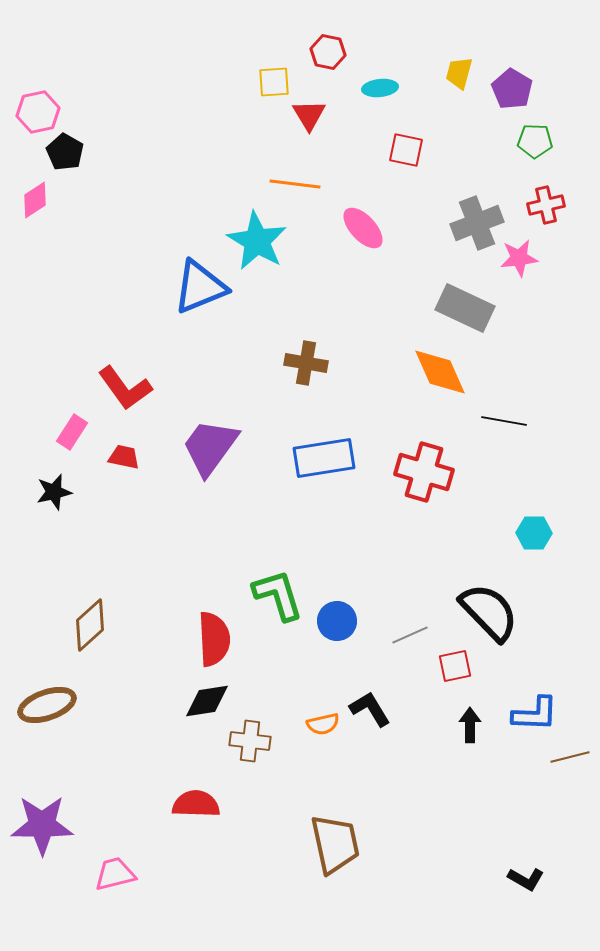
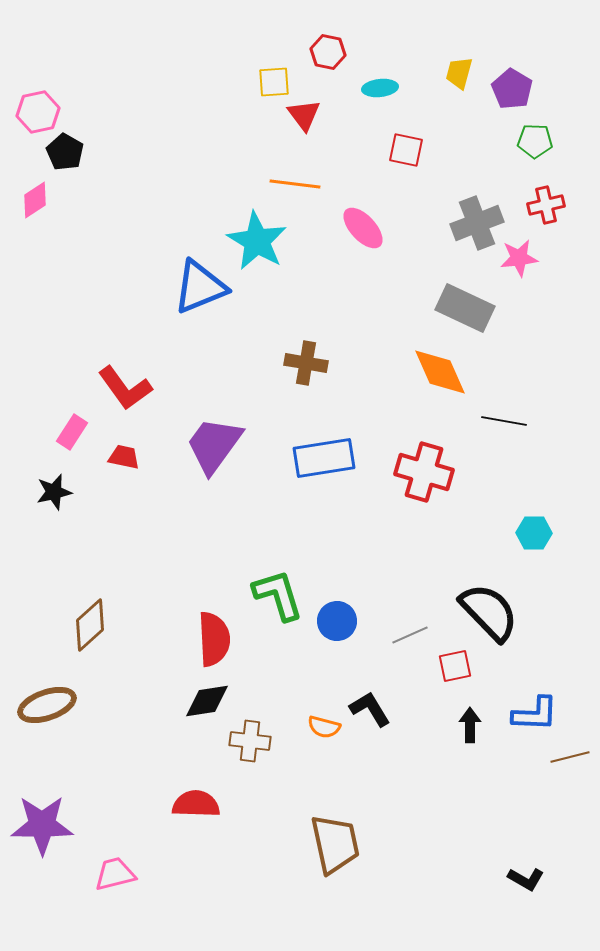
red triangle at (309, 115): moved 5 px left; rotated 6 degrees counterclockwise
purple trapezoid at (210, 447): moved 4 px right, 2 px up
orange semicircle at (323, 724): moved 1 px right, 3 px down; rotated 28 degrees clockwise
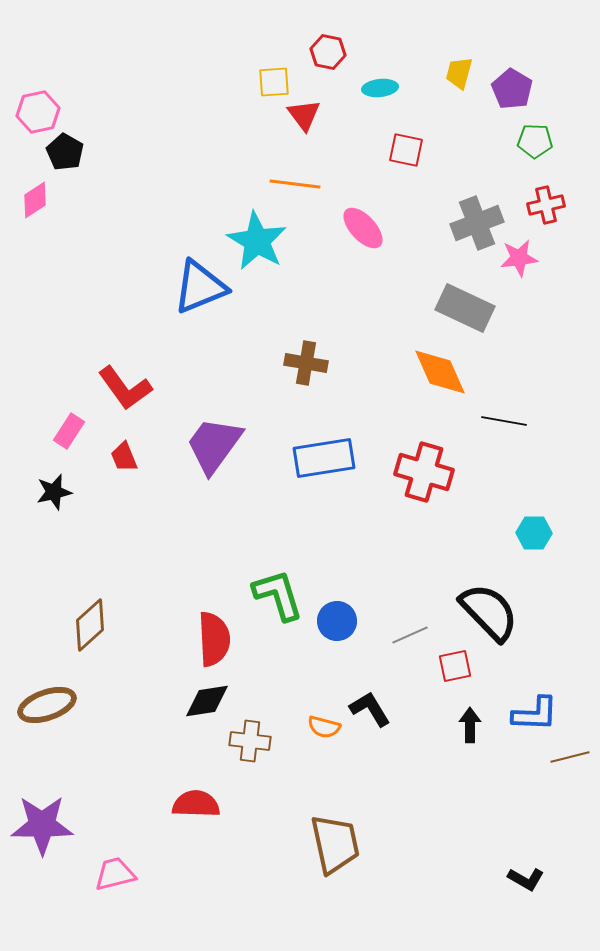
pink rectangle at (72, 432): moved 3 px left, 1 px up
red trapezoid at (124, 457): rotated 124 degrees counterclockwise
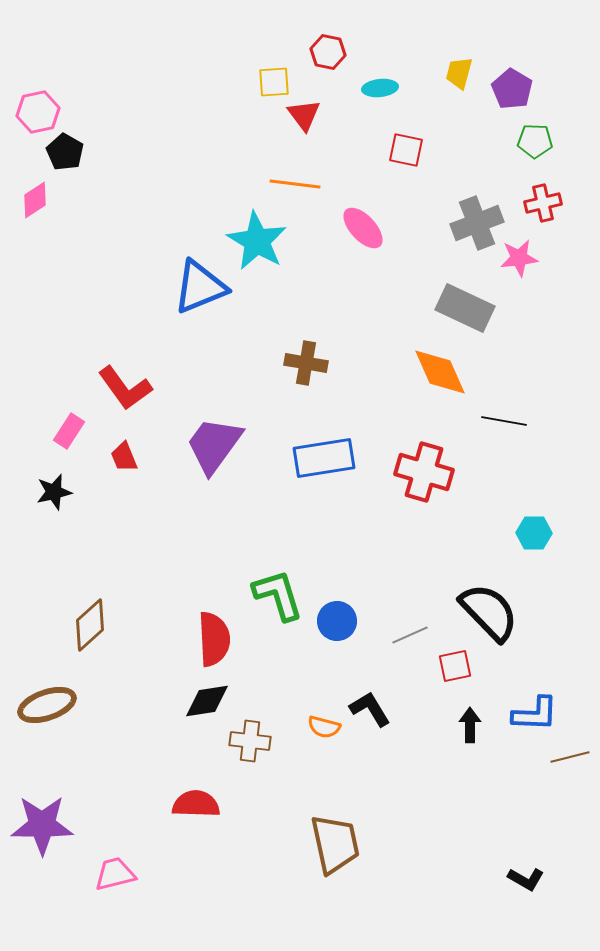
red cross at (546, 205): moved 3 px left, 2 px up
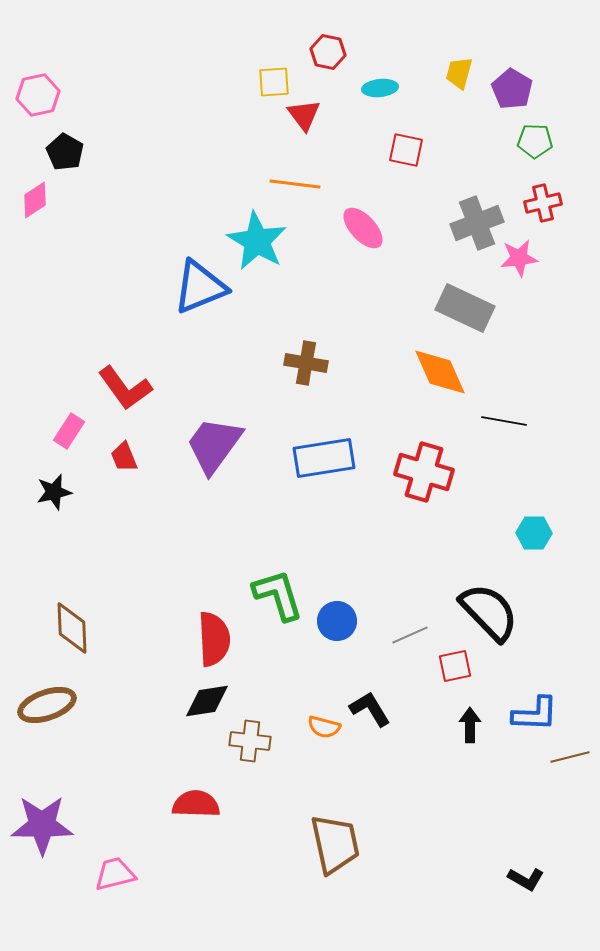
pink hexagon at (38, 112): moved 17 px up
brown diamond at (90, 625): moved 18 px left, 3 px down; rotated 50 degrees counterclockwise
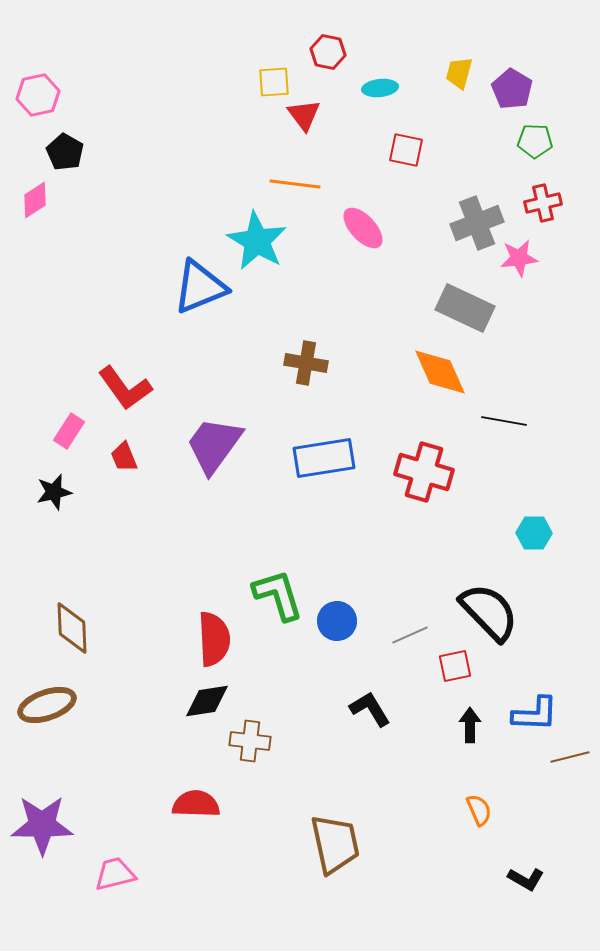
orange semicircle at (324, 727): moved 155 px right, 83 px down; rotated 128 degrees counterclockwise
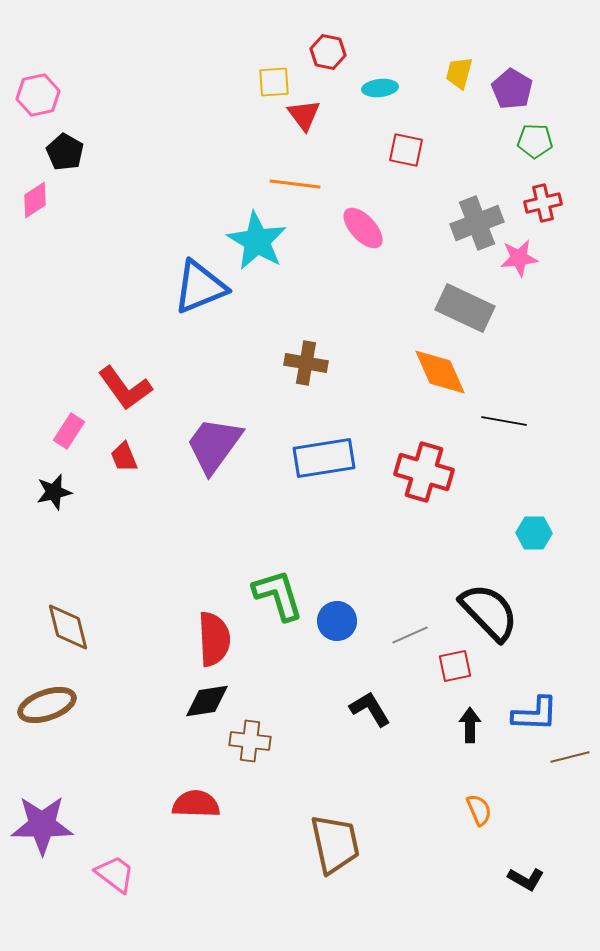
brown diamond at (72, 628): moved 4 px left, 1 px up; rotated 12 degrees counterclockwise
pink trapezoid at (115, 874): rotated 51 degrees clockwise
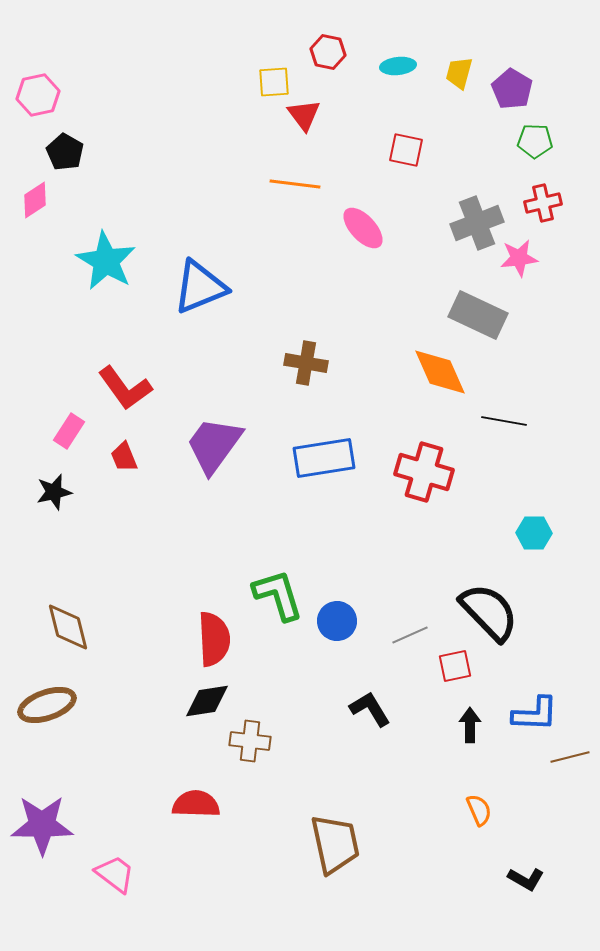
cyan ellipse at (380, 88): moved 18 px right, 22 px up
cyan star at (257, 241): moved 151 px left, 20 px down
gray rectangle at (465, 308): moved 13 px right, 7 px down
